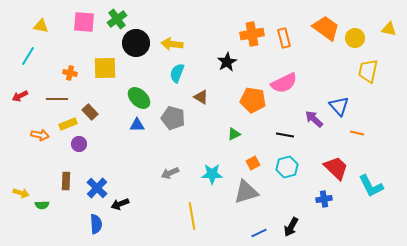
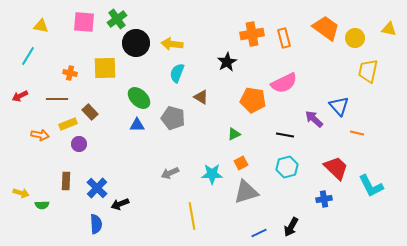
orange square at (253, 163): moved 12 px left
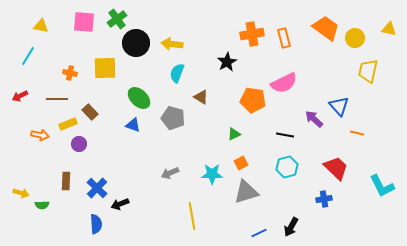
blue triangle at (137, 125): moved 4 px left; rotated 21 degrees clockwise
cyan L-shape at (371, 186): moved 11 px right
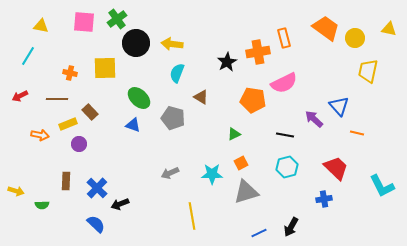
orange cross at (252, 34): moved 6 px right, 18 px down
yellow arrow at (21, 193): moved 5 px left, 2 px up
blue semicircle at (96, 224): rotated 42 degrees counterclockwise
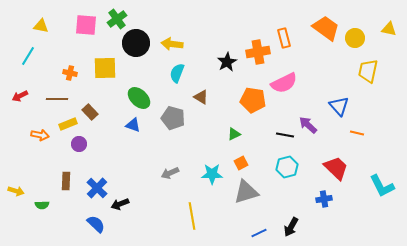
pink square at (84, 22): moved 2 px right, 3 px down
purple arrow at (314, 119): moved 6 px left, 6 px down
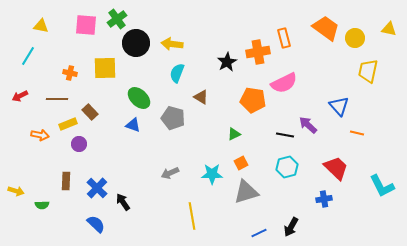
black arrow at (120, 204): moved 3 px right, 2 px up; rotated 78 degrees clockwise
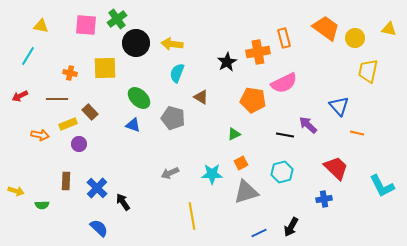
cyan hexagon at (287, 167): moved 5 px left, 5 px down
blue semicircle at (96, 224): moved 3 px right, 4 px down
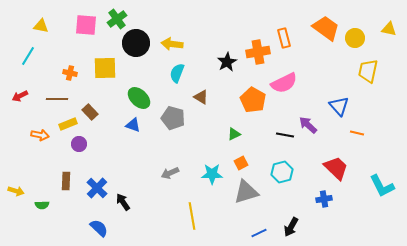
orange pentagon at (253, 100): rotated 20 degrees clockwise
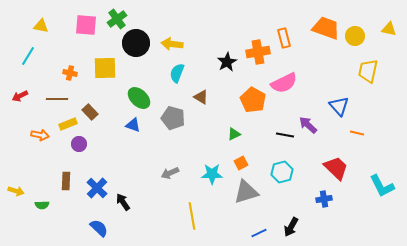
orange trapezoid at (326, 28): rotated 16 degrees counterclockwise
yellow circle at (355, 38): moved 2 px up
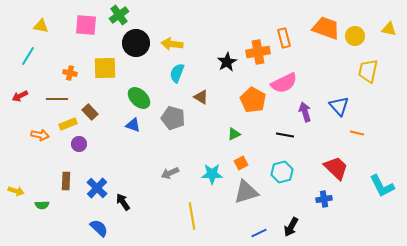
green cross at (117, 19): moved 2 px right, 4 px up
purple arrow at (308, 125): moved 3 px left, 13 px up; rotated 30 degrees clockwise
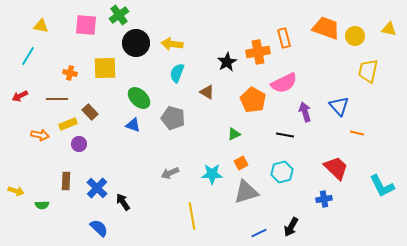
brown triangle at (201, 97): moved 6 px right, 5 px up
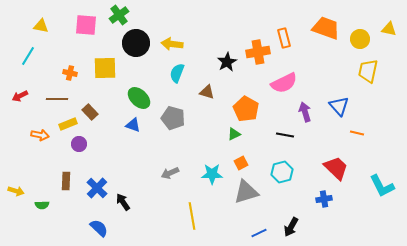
yellow circle at (355, 36): moved 5 px right, 3 px down
brown triangle at (207, 92): rotated 14 degrees counterclockwise
orange pentagon at (253, 100): moved 7 px left, 9 px down
